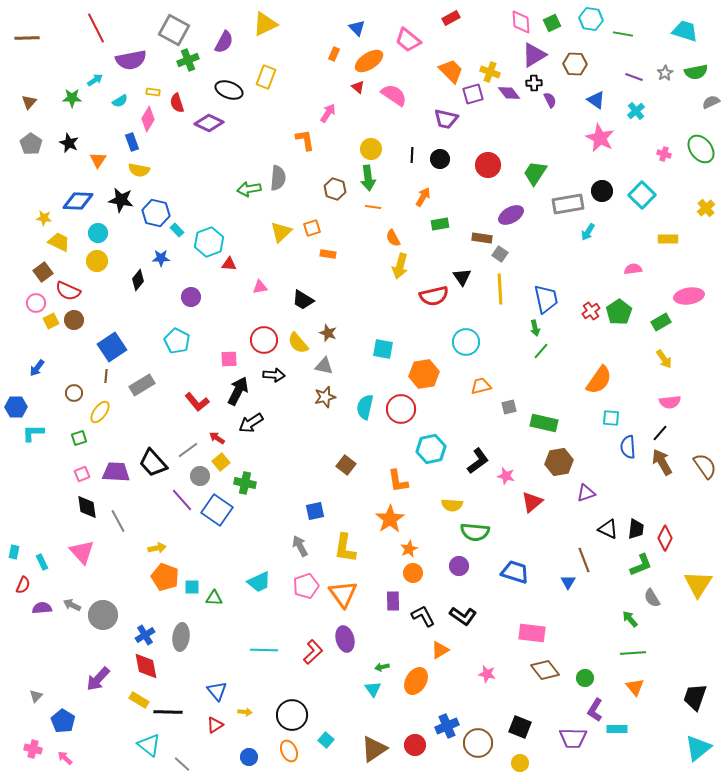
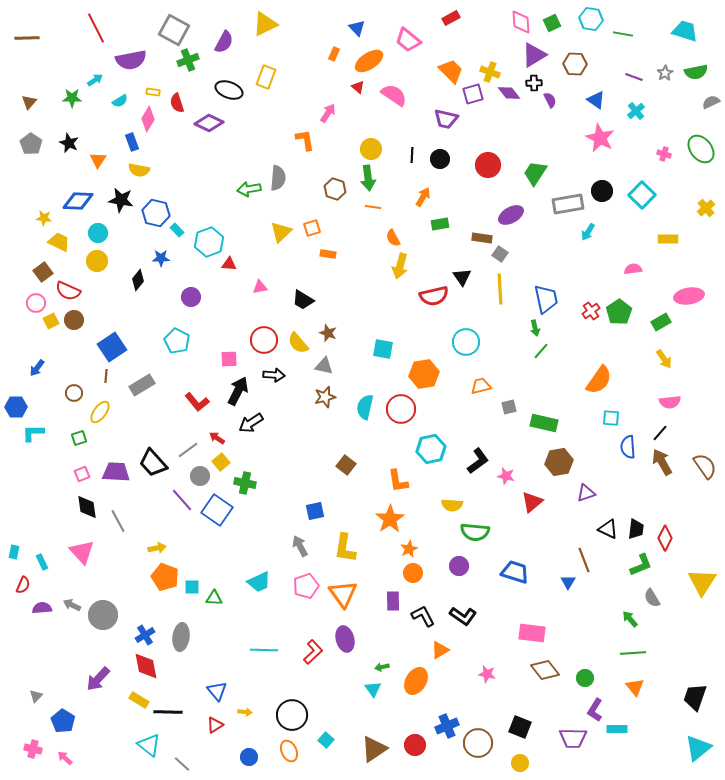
yellow triangle at (698, 584): moved 4 px right, 2 px up
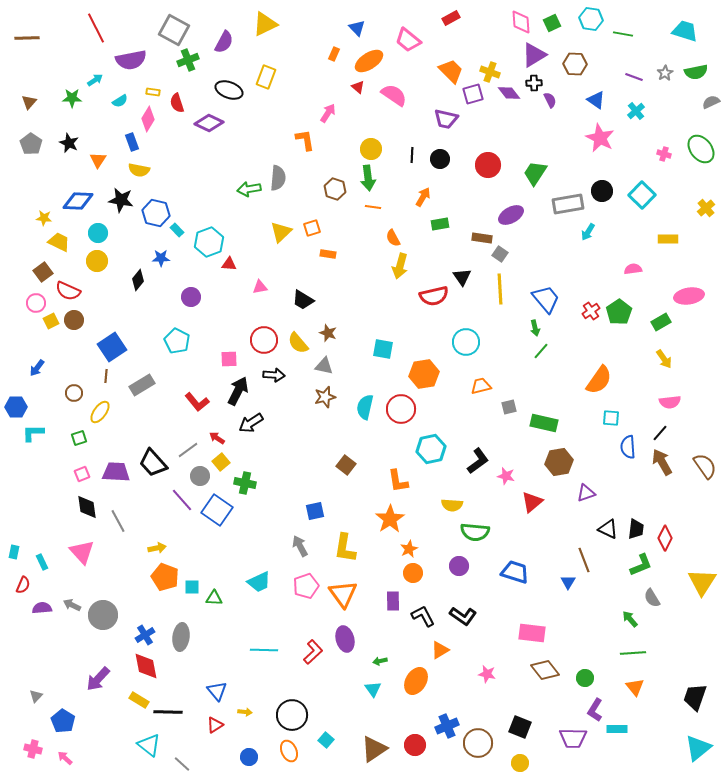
blue trapezoid at (546, 299): rotated 28 degrees counterclockwise
green arrow at (382, 667): moved 2 px left, 6 px up
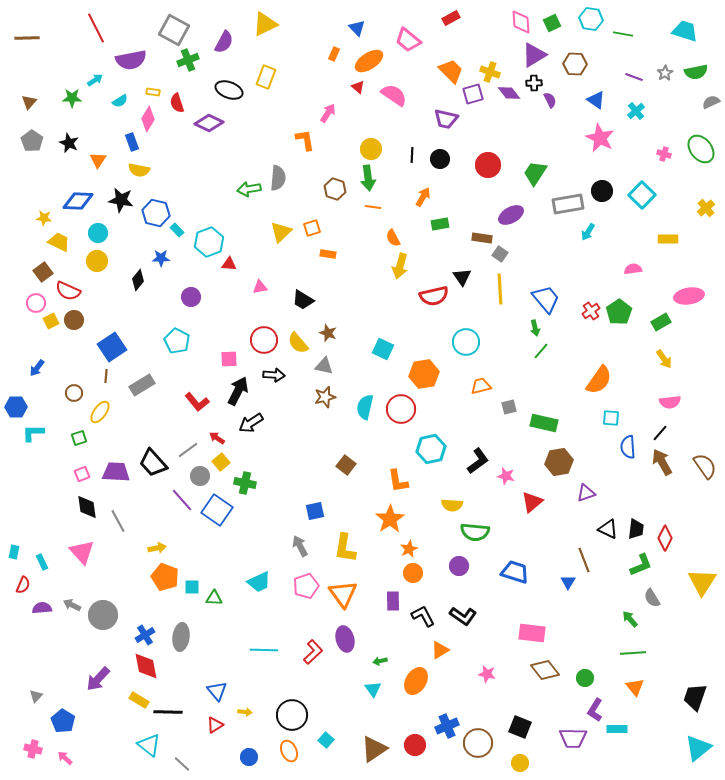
gray pentagon at (31, 144): moved 1 px right, 3 px up
cyan square at (383, 349): rotated 15 degrees clockwise
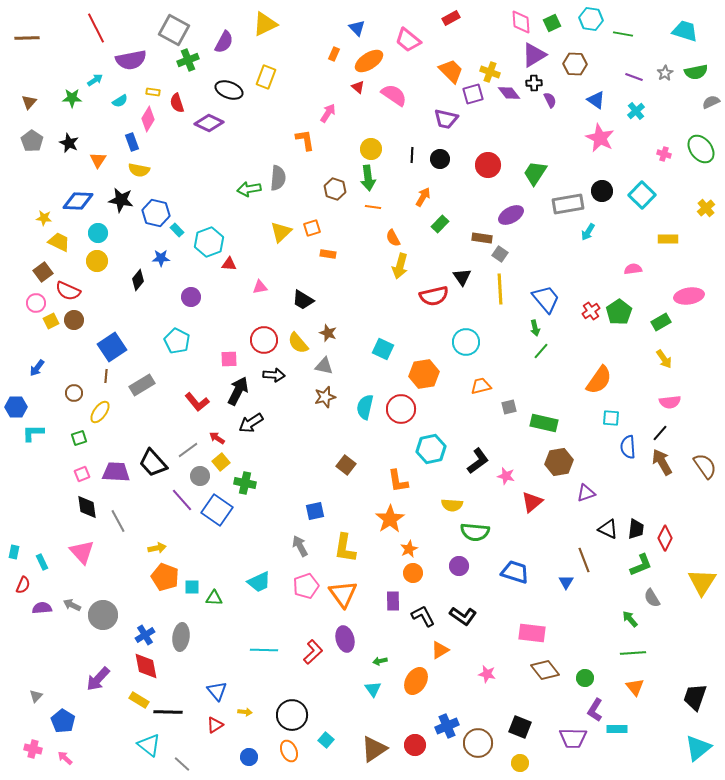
green rectangle at (440, 224): rotated 36 degrees counterclockwise
blue triangle at (568, 582): moved 2 px left
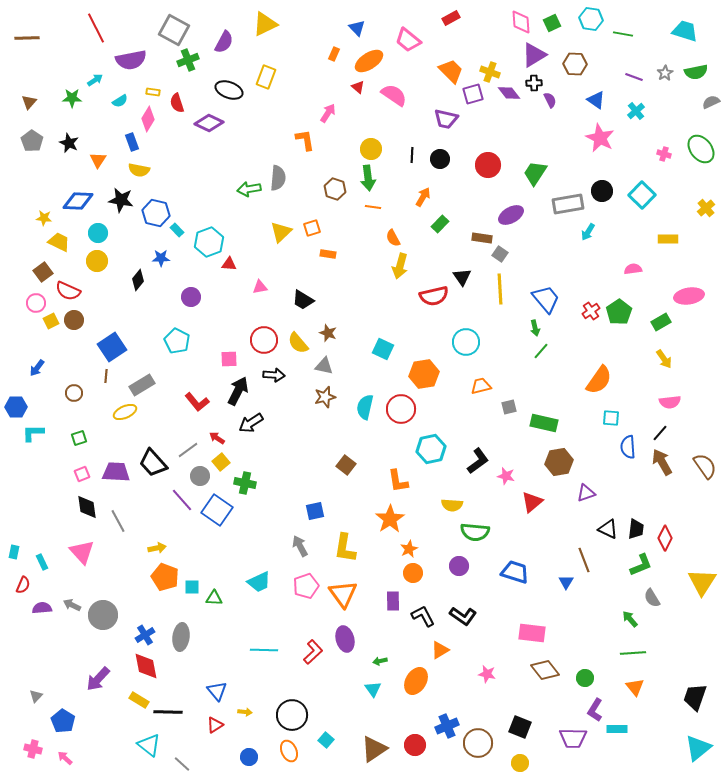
yellow ellipse at (100, 412): moved 25 px right; rotated 30 degrees clockwise
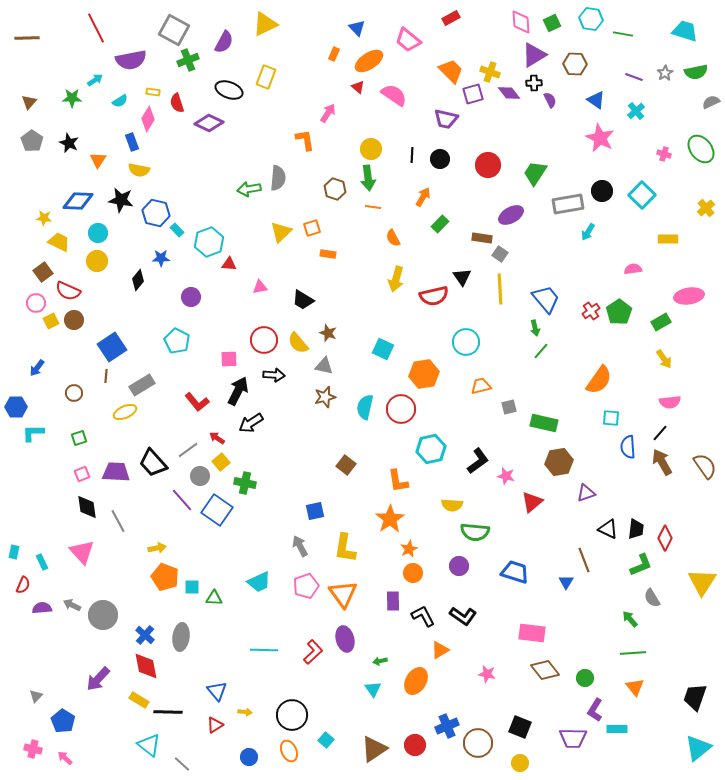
yellow arrow at (400, 266): moved 4 px left, 13 px down
blue cross at (145, 635): rotated 18 degrees counterclockwise
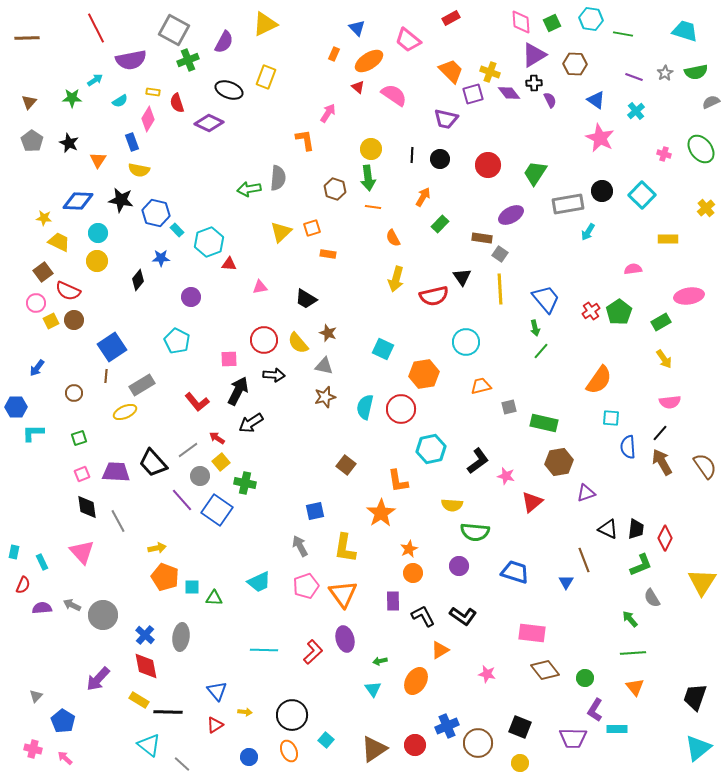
black trapezoid at (303, 300): moved 3 px right, 1 px up
orange star at (390, 519): moved 9 px left, 6 px up
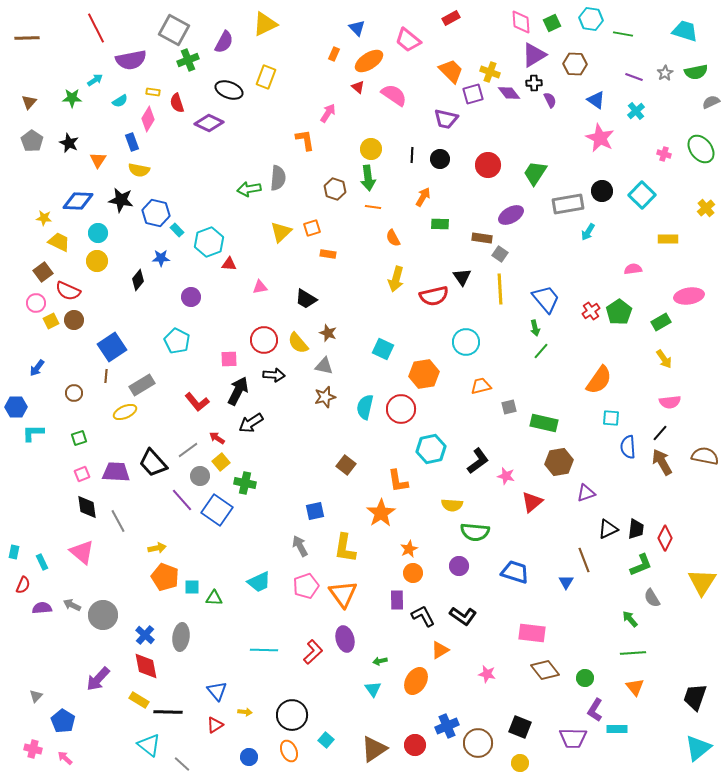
green rectangle at (440, 224): rotated 48 degrees clockwise
brown semicircle at (705, 466): moved 10 px up; rotated 44 degrees counterclockwise
black triangle at (608, 529): rotated 50 degrees counterclockwise
pink triangle at (82, 552): rotated 8 degrees counterclockwise
purple rectangle at (393, 601): moved 4 px right, 1 px up
